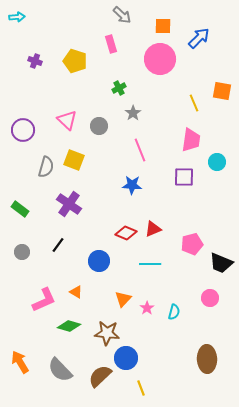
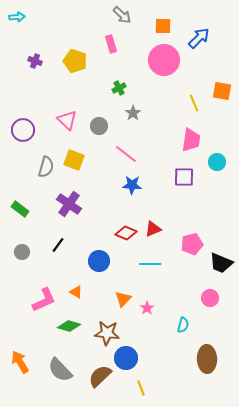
pink circle at (160, 59): moved 4 px right, 1 px down
pink line at (140, 150): moved 14 px left, 4 px down; rotated 30 degrees counterclockwise
cyan semicircle at (174, 312): moved 9 px right, 13 px down
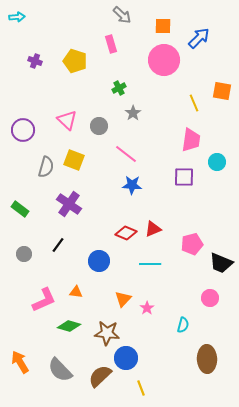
gray circle at (22, 252): moved 2 px right, 2 px down
orange triangle at (76, 292): rotated 24 degrees counterclockwise
